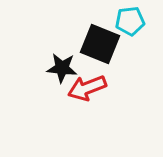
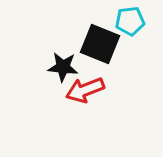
black star: moved 1 px right, 1 px up
red arrow: moved 2 px left, 2 px down
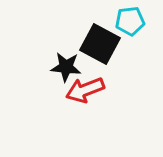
black square: rotated 6 degrees clockwise
black star: moved 3 px right
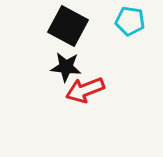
cyan pentagon: rotated 16 degrees clockwise
black square: moved 32 px left, 18 px up
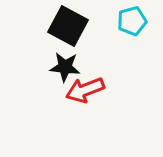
cyan pentagon: moved 2 px right; rotated 24 degrees counterclockwise
black star: moved 1 px left
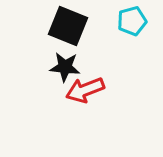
black square: rotated 6 degrees counterclockwise
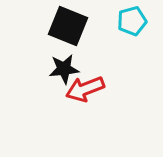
black star: moved 1 px left, 2 px down; rotated 12 degrees counterclockwise
red arrow: moved 1 px up
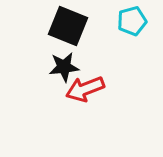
black star: moved 2 px up
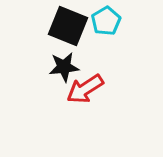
cyan pentagon: moved 26 px left; rotated 16 degrees counterclockwise
red arrow: rotated 12 degrees counterclockwise
